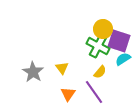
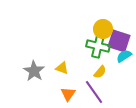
green cross: rotated 15 degrees counterclockwise
cyan semicircle: moved 1 px right, 3 px up
yellow triangle: rotated 32 degrees counterclockwise
gray star: moved 1 px right, 1 px up
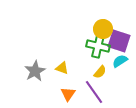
cyan semicircle: moved 4 px left, 5 px down
gray star: moved 1 px right; rotated 10 degrees clockwise
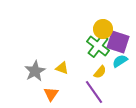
purple square: moved 1 px left, 1 px down
green cross: rotated 25 degrees clockwise
orange triangle: moved 17 px left
